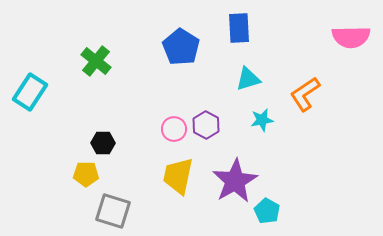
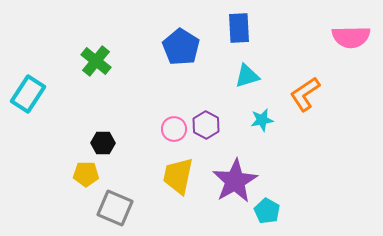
cyan triangle: moved 1 px left, 3 px up
cyan rectangle: moved 2 px left, 2 px down
gray square: moved 2 px right, 3 px up; rotated 6 degrees clockwise
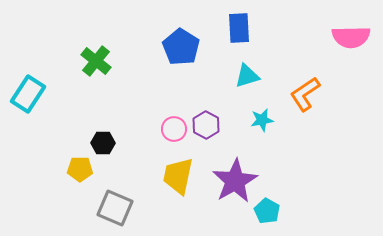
yellow pentagon: moved 6 px left, 5 px up
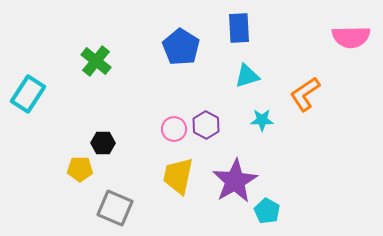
cyan star: rotated 10 degrees clockwise
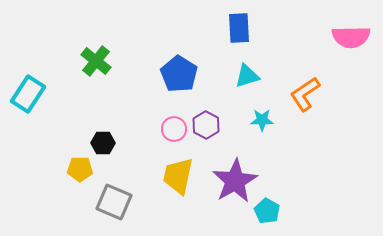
blue pentagon: moved 2 px left, 27 px down
gray square: moved 1 px left, 6 px up
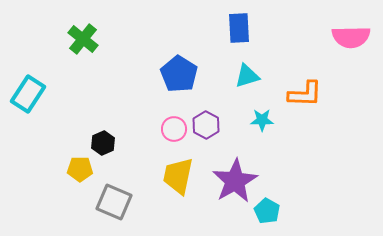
green cross: moved 13 px left, 22 px up
orange L-shape: rotated 144 degrees counterclockwise
black hexagon: rotated 25 degrees counterclockwise
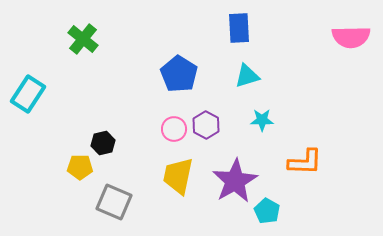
orange L-shape: moved 68 px down
black hexagon: rotated 10 degrees clockwise
yellow pentagon: moved 2 px up
